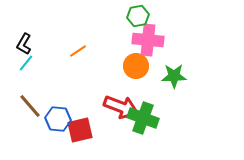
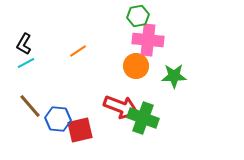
cyan line: rotated 24 degrees clockwise
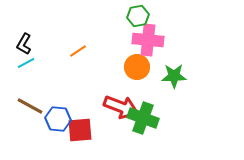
orange circle: moved 1 px right, 1 px down
brown line: rotated 20 degrees counterclockwise
red square: rotated 8 degrees clockwise
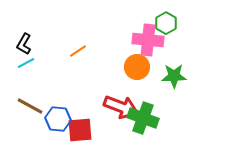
green hexagon: moved 28 px right, 7 px down; rotated 20 degrees counterclockwise
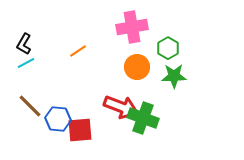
green hexagon: moved 2 px right, 25 px down
pink cross: moved 16 px left, 13 px up; rotated 16 degrees counterclockwise
brown line: rotated 16 degrees clockwise
